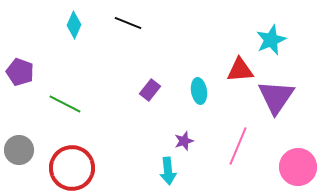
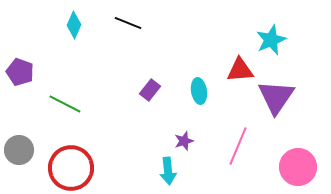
red circle: moved 1 px left
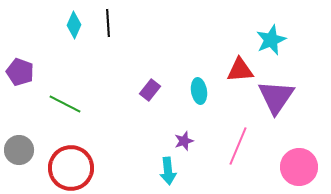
black line: moved 20 px left; rotated 64 degrees clockwise
pink circle: moved 1 px right
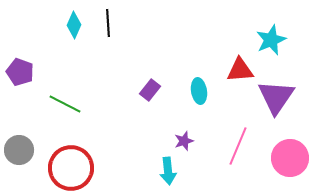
pink circle: moved 9 px left, 9 px up
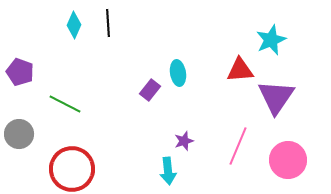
cyan ellipse: moved 21 px left, 18 px up
gray circle: moved 16 px up
pink circle: moved 2 px left, 2 px down
red circle: moved 1 px right, 1 px down
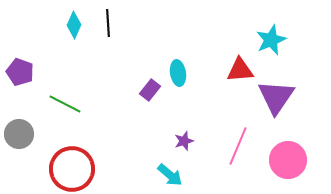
cyan arrow: moved 2 px right, 4 px down; rotated 44 degrees counterclockwise
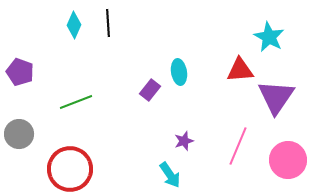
cyan star: moved 2 px left, 3 px up; rotated 20 degrees counterclockwise
cyan ellipse: moved 1 px right, 1 px up
green line: moved 11 px right, 2 px up; rotated 48 degrees counterclockwise
red circle: moved 2 px left
cyan arrow: rotated 16 degrees clockwise
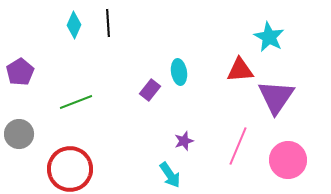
purple pentagon: rotated 20 degrees clockwise
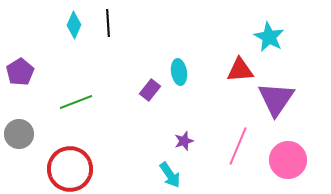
purple triangle: moved 2 px down
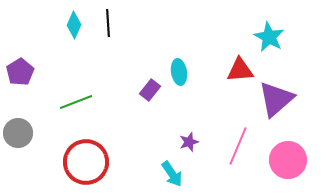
purple triangle: rotated 15 degrees clockwise
gray circle: moved 1 px left, 1 px up
purple star: moved 5 px right, 1 px down
red circle: moved 16 px right, 7 px up
cyan arrow: moved 2 px right, 1 px up
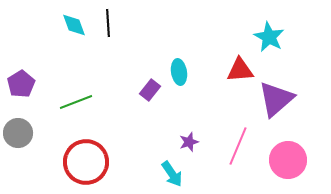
cyan diamond: rotated 44 degrees counterclockwise
purple pentagon: moved 1 px right, 12 px down
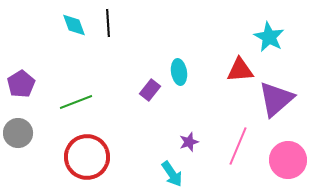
red circle: moved 1 px right, 5 px up
